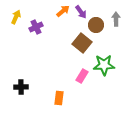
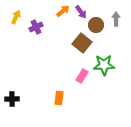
black cross: moved 9 px left, 12 px down
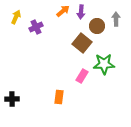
purple arrow: rotated 40 degrees clockwise
brown circle: moved 1 px right, 1 px down
green star: moved 1 px up
orange rectangle: moved 1 px up
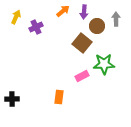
purple arrow: moved 3 px right
pink rectangle: rotated 32 degrees clockwise
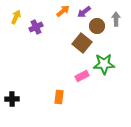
purple arrow: rotated 48 degrees clockwise
